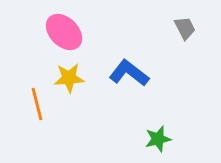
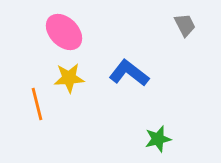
gray trapezoid: moved 3 px up
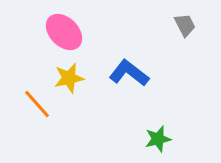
yellow star: rotated 8 degrees counterclockwise
orange line: rotated 28 degrees counterclockwise
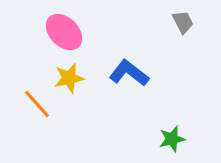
gray trapezoid: moved 2 px left, 3 px up
green star: moved 14 px right
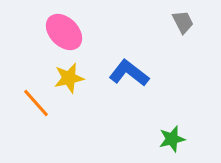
orange line: moved 1 px left, 1 px up
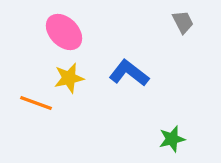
orange line: rotated 28 degrees counterclockwise
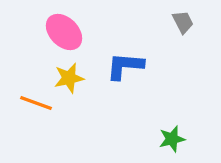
blue L-shape: moved 4 px left, 7 px up; rotated 33 degrees counterclockwise
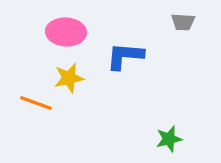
gray trapezoid: rotated 120 degrees clockwise
pink ellipse: moved 2 px right; rotated 42 degrees counterclockwise
blue L-shape: moved 10 px up
green star: moved 3 px left
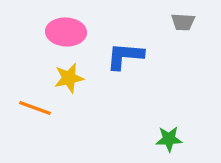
orange line: moved 1 px left, 5 px down
green star: rotated 12 degrees clockwise
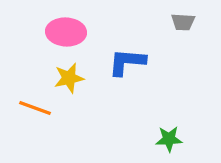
blue L-shape: moved 2 px right, 6 px down
